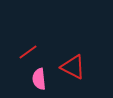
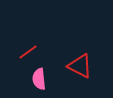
red triangle: moved 7 px right, 1 px up
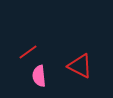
pink semicircle: moved 3 px up
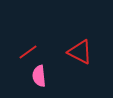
red triangle: moved 14 px up
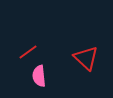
red triangle: moved 6 px right, 6 px down; rotated 16 degrees clockwise
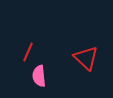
red line: rotated 30 degrees counterclockwise
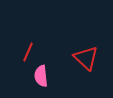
pink semicircle: moved 2 px right
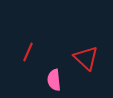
pink semicircle: moved 13 px right, 4 px down
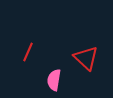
pink semicircle: rotated 15 degrees clockwise
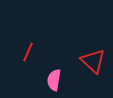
red triangle: moved 7 px right, 3 px down
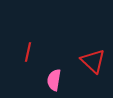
red line: rotated 12 degrees counterclockwise
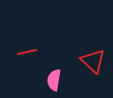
red line: moved 1 px left; rotated 66 degrees clockwise
